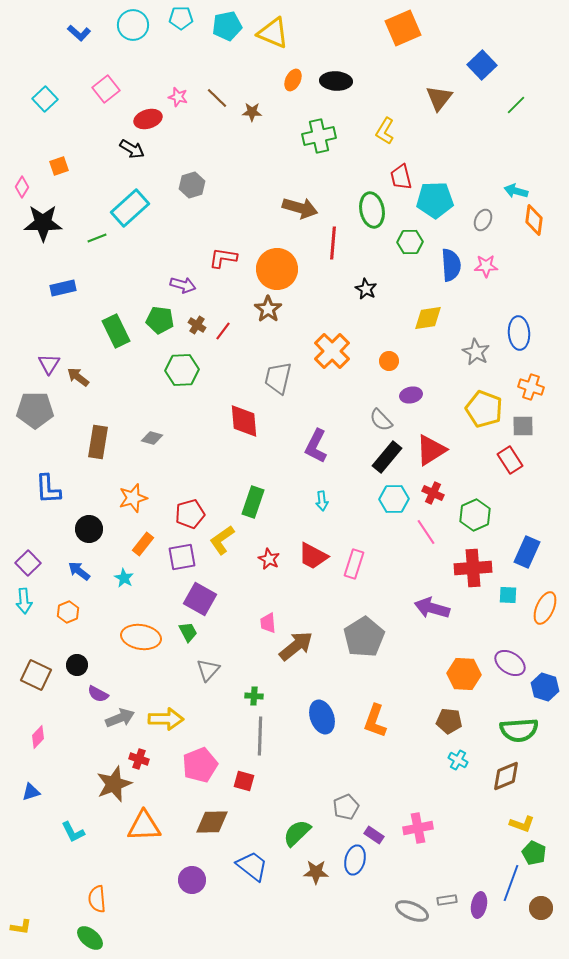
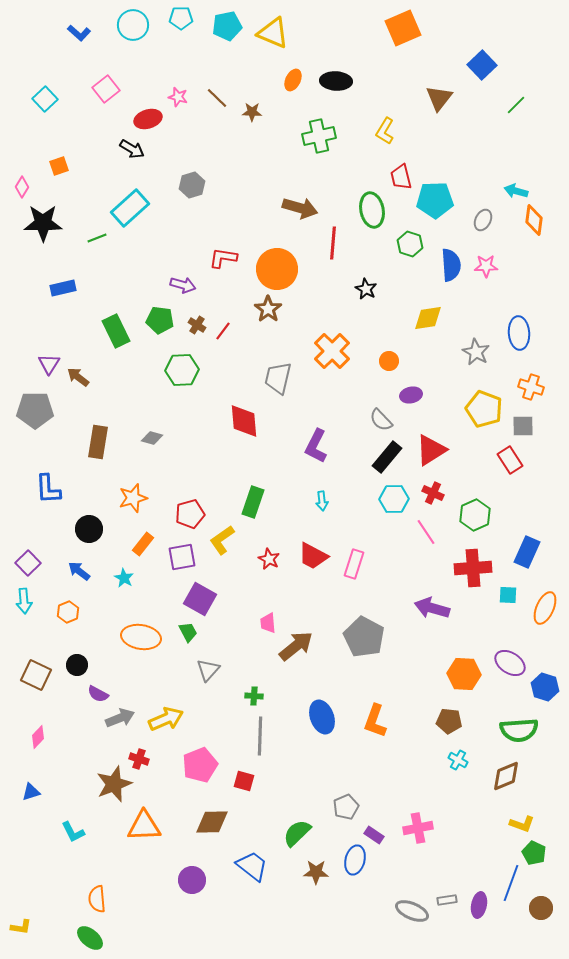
green hexagon at (410, 242): moved 2 px down; rotated 20 degrees clockwise
gray pentagon at (364, 637): rotated 12 degrees counterclockwise
yellow arrow at (166, 719): rotated 24 degrees counterclockwise
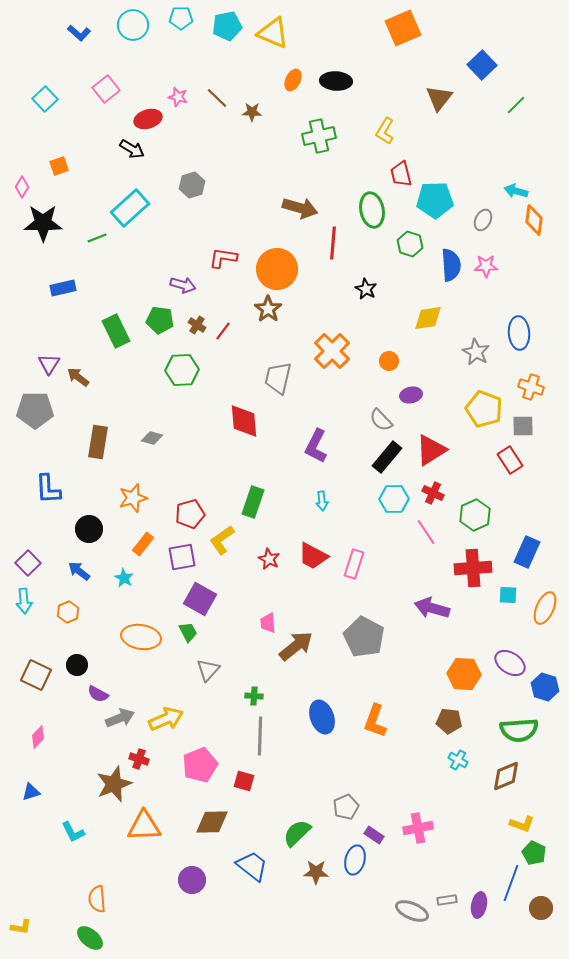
red trapezoid at (401, 177): moved 3 px up
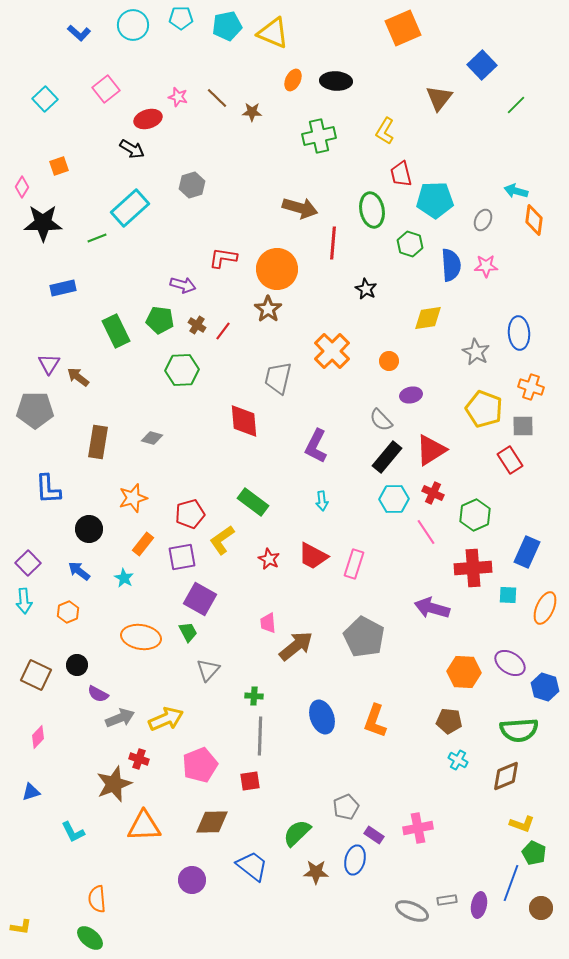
green rectangle at (253, 502): rotated 72 degrees counterclockwise
orange hexagon at (464, 674): moved 2 px up
red square at (244, 781): moved 6 px right; rotated 25 degrees counterclockwise
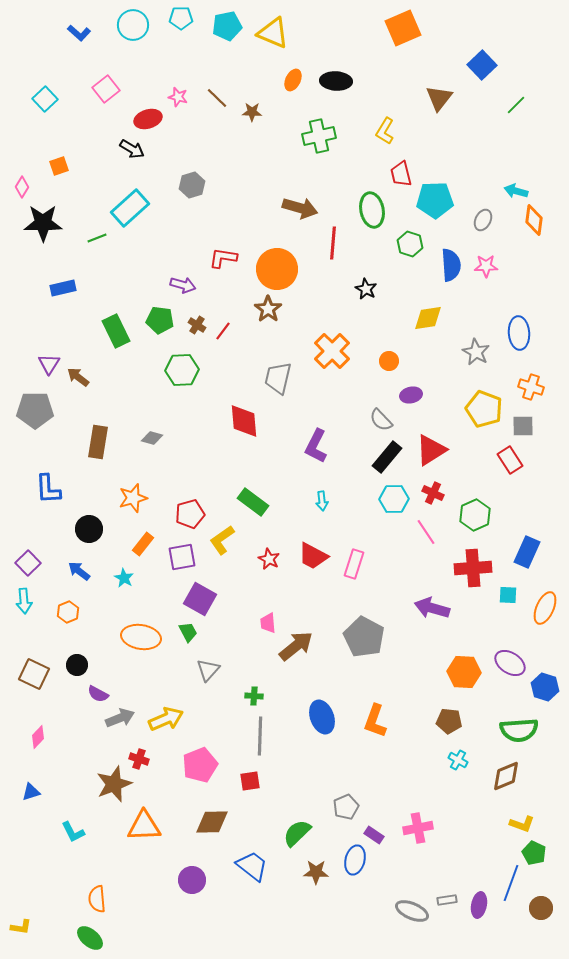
brown square at (36, 675): moved 2 px left, 1 px up
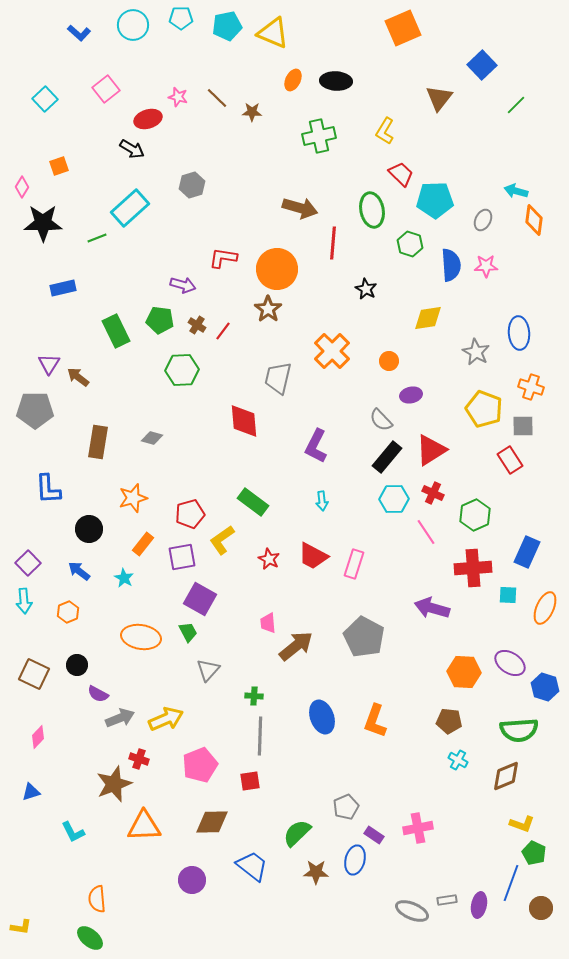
red trapezoid at (401, 174): rotated 148 degrees clockwise
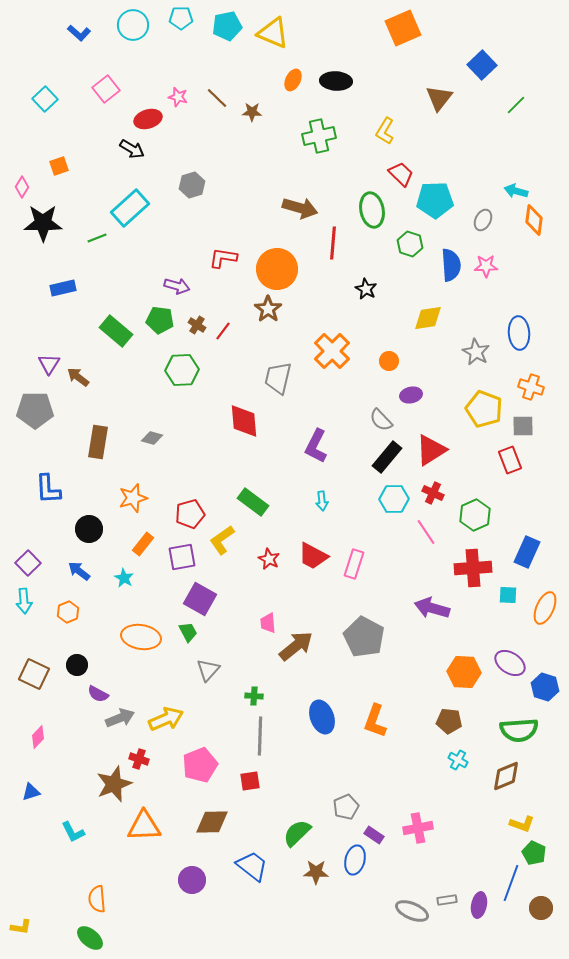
purple arrow at (183, 285): moved 6 px left, 1 px down
green rectangle at (116, 331): rotated 24 degrees counterclockwise
red rectangle at (510, 460): rotated 12 degrees clockwise
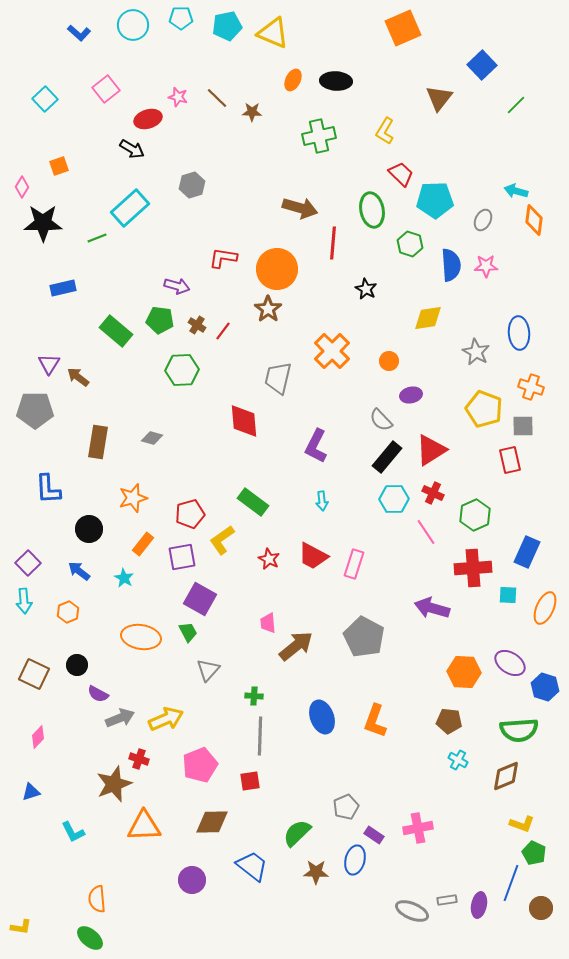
red rectangle at (510, 460): rotated 8 degrees clockwise
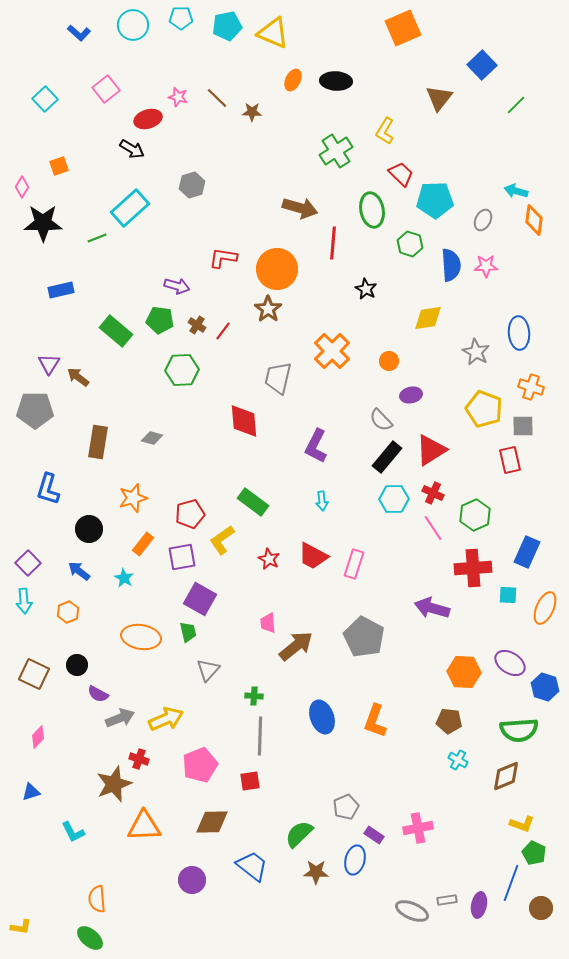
green cross at (319, 136): moved 17 px right, 15 px down; rotated 20 degrees counterclockwise
blue rectangle at (63, 288): moved 2 px left, 2 px down
blue L-shape at (48, 489): rotated 20 degrees clockwise
pink line at (426, 532): moved 7 px right, 4 px up
green trapezoid at (188, 632): rotated 15 degrees clockwise
green semicircle at (297, 833): moved 2 px right, 1 px down
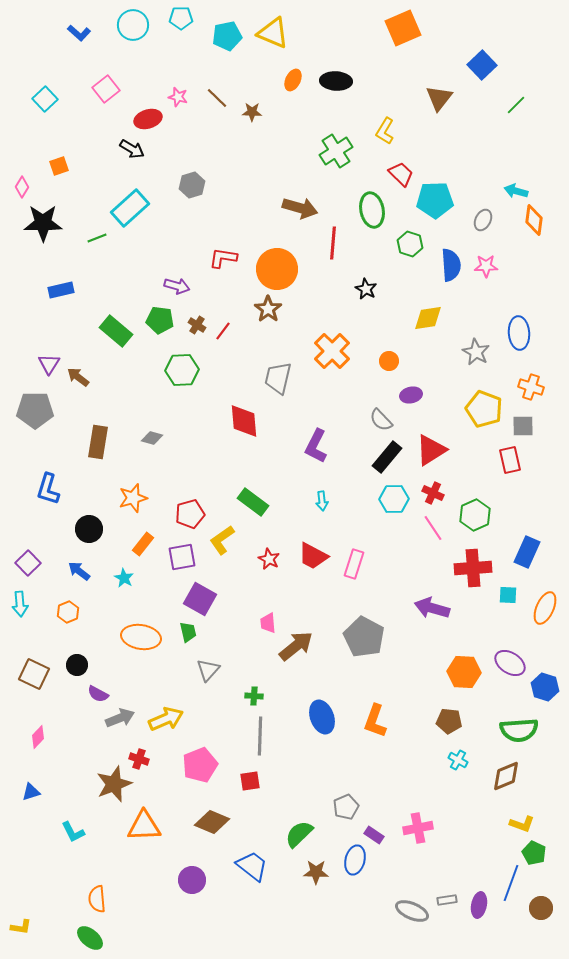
cyan pentagon at (227, 26): moved 10 px down
cyan arrow at (24, 601): moved 4 px left, 3 px down
brown diamond at (212, 822): rotated 24 degrees clockwise
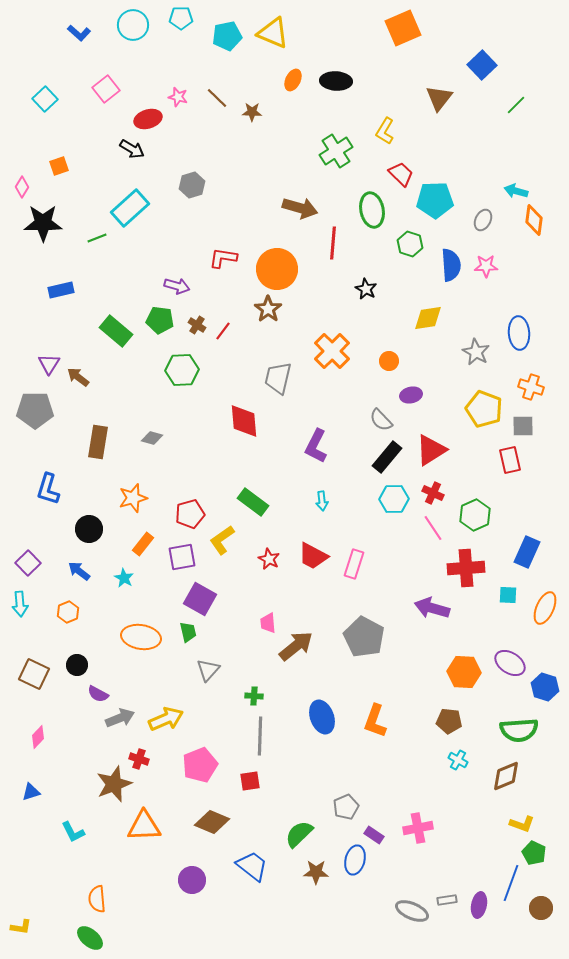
red cross at (473, 568): moved 7 px left
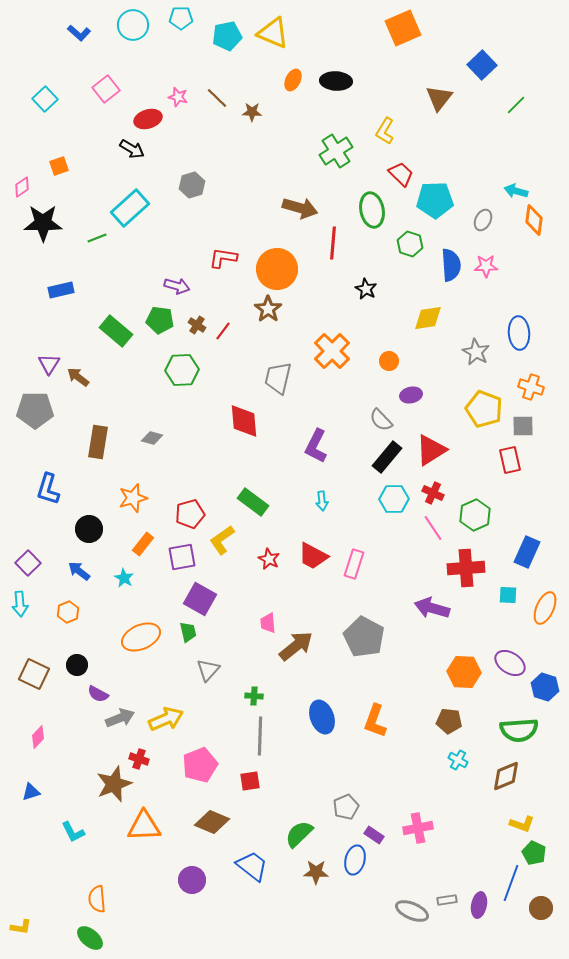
pink diamond at (22, 187): rotated 25 degrees clockwise
orange ellipse at (141, 637): rotated 33 degrees counterclockwise
